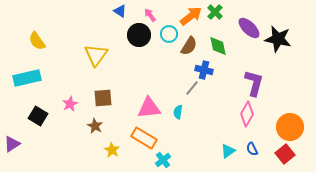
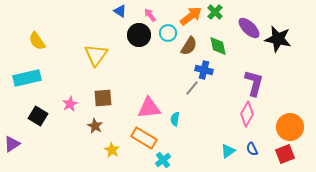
cyan circle: moved 1 px left, 1 px up
cyan semicircle: moved 3 px left, 7 px down
red square: rotated 18 degrees clockwise
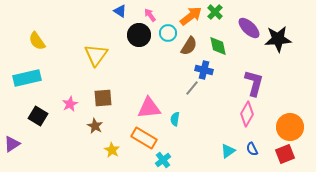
black star: rotated 16 degrees counterclockwise
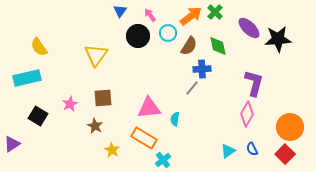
blue triangle: rotated 32 degrees clockwise
black circle: moved 1 px left, 1 px down
yellow semicircle: moved 2 px right, 6 px down
blue cross: moved 2 px left, 1 px up; rotated 18 degrees counterclockwise
red square: rotated 24 degrees counterclockwise
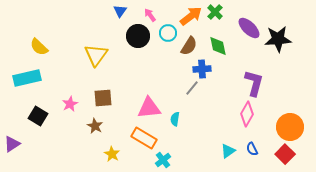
yellow semicircle: rotated 12 degrees counterclockwise
yellow star: moved 4 px down
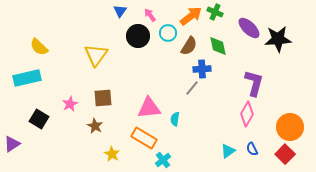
green cross: rotated 21 degrees counterclockwise
black square: moved 1 px right, 3 px down
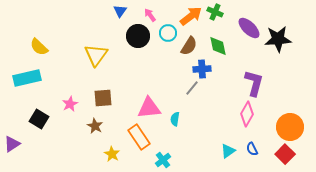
orange rectangle: moved 5 px left, 1 px up; rotated 25 degrees clockwise
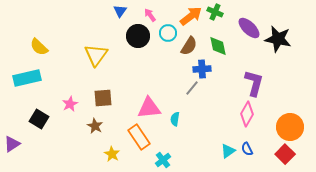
black star: rotated 16 degrees clockwise
blue semicircle: moved 5 px left
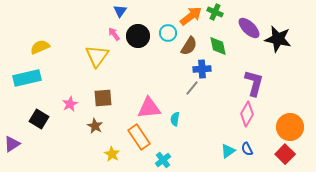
pink arrow: moved 36 px left, 19 px down
yellow semicircle: moved 1 px right; rotated 114 degrees clockwise
yellow triangle: moved 1 px right, 1 px down
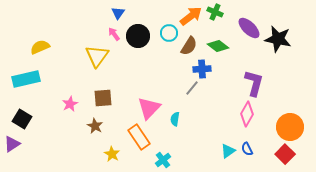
blue triangle: moved 2 px left, 2 px down
cyan circle: moved 1 px right
green diamond: rotated 40 degrees counterclockwise
cyan rectangle: moved 1 px left, 1 px down
pink triangle: rotated 40 degrees counterclockwise
black square: moved 17 px left
